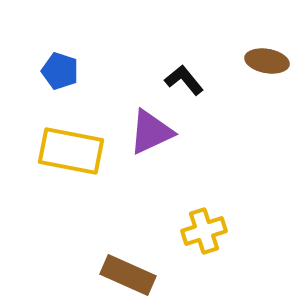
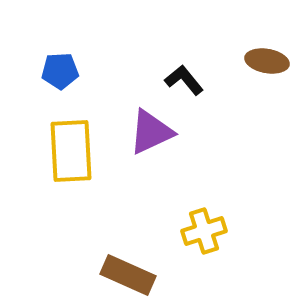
blue pentagon: rotated 21 degrees counterclockwise
yellow rectangle: rotated 76 degrees clockwise
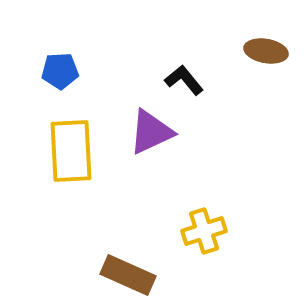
brown ellipse: moved 1 px left, 10 px up
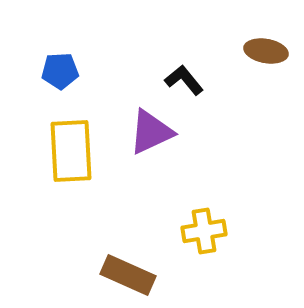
yellow cross: rotated 9 degrees clockwise
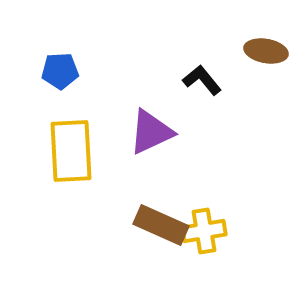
black L-shape: moved 18 px right
brown rectangle: moved 33 px right, 50 px up
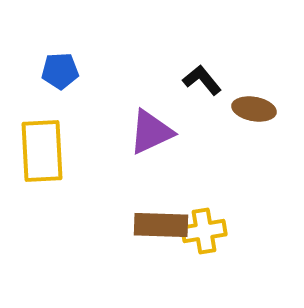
brown ellipse: moved 12 px left, 58 px down
yellow rectangle: moved 29 px left
brown rectangle: rotated 22 degrees counterclockwise
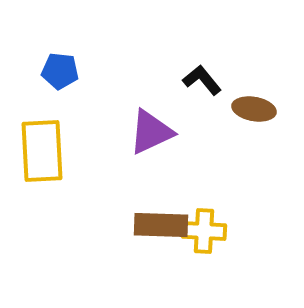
blue pentagon: rotated 9 degrees clockwise
yellow cross: rotated 12 degrees clockwise
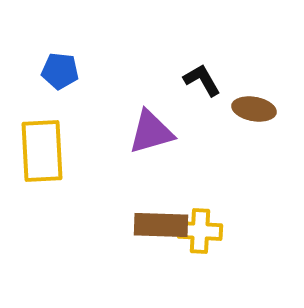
black L-shape: rotated 9 degrees clockwise
purple triangle: rotated 9 degrees clockwise
yellow cross: moved 4 px left
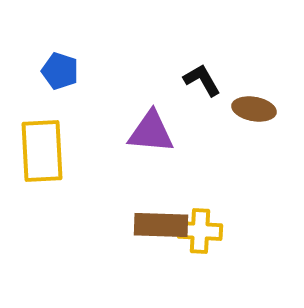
blue pentagon: rotated 12 degrees clockwise
purple triangle: rotated 21 degrees clockwise
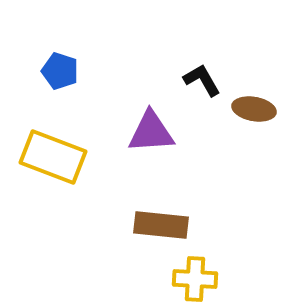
purple triangle: rotated 9 degrees counterclockwise
yellow rectangle: moved 11 px right, 6 px down; rotated 66 degrees counterclockwise
brown rectangle: rotated 4 degrees clockwise
yellow cross: moved 5 px left, 48 px down
